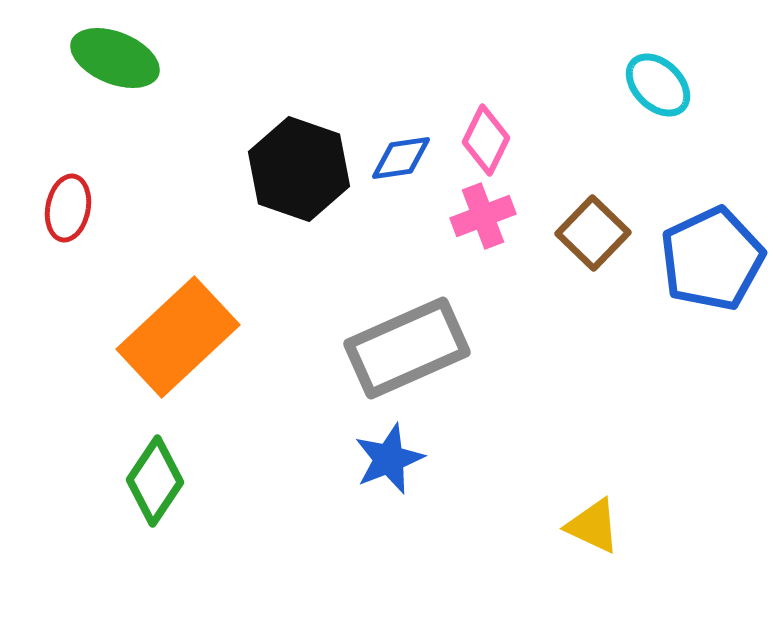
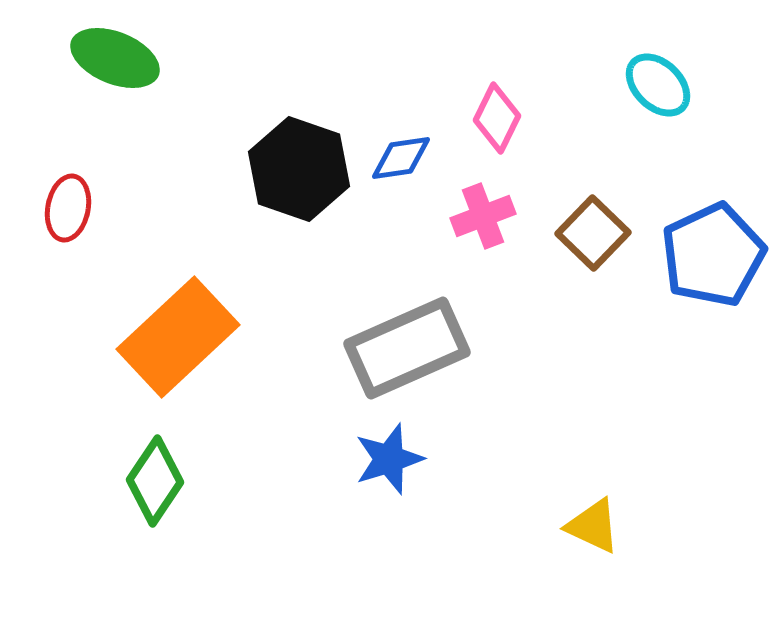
pink diamond: moved 11 px right, 22 px up
blue pentagon: moved 1 px right, 4 px up
blue star: rotated 4 degrees clockwise
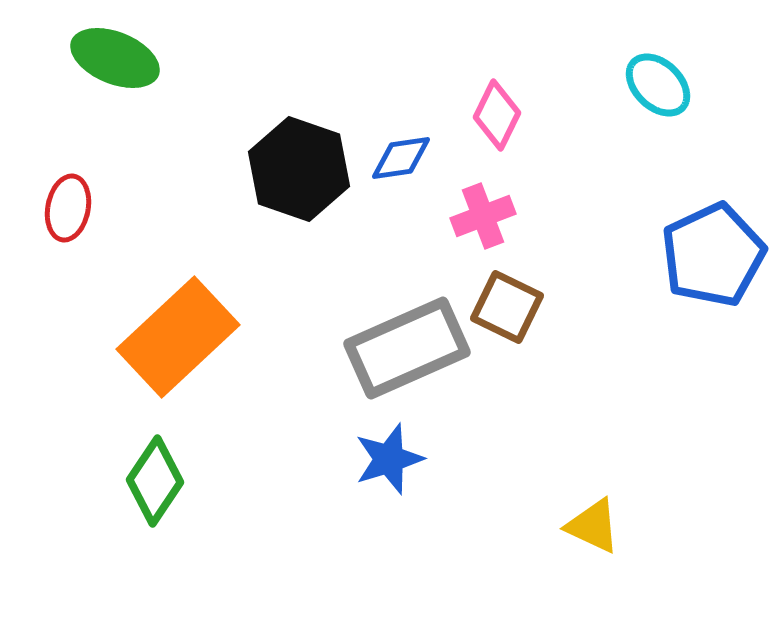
pink diamond: moved 3 px up
brown square: moved 86 px left, 74 px down; rotated 18 degrees counterclockwise
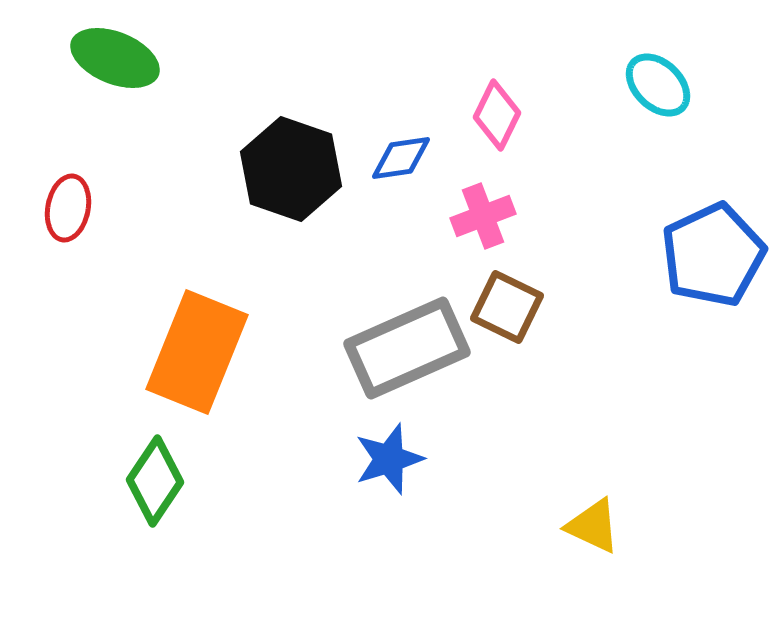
black hexagon: moved 8 px left
orange rectangle: moved 19 px right, 15 px down; rotated 25 degrees counterclockwise
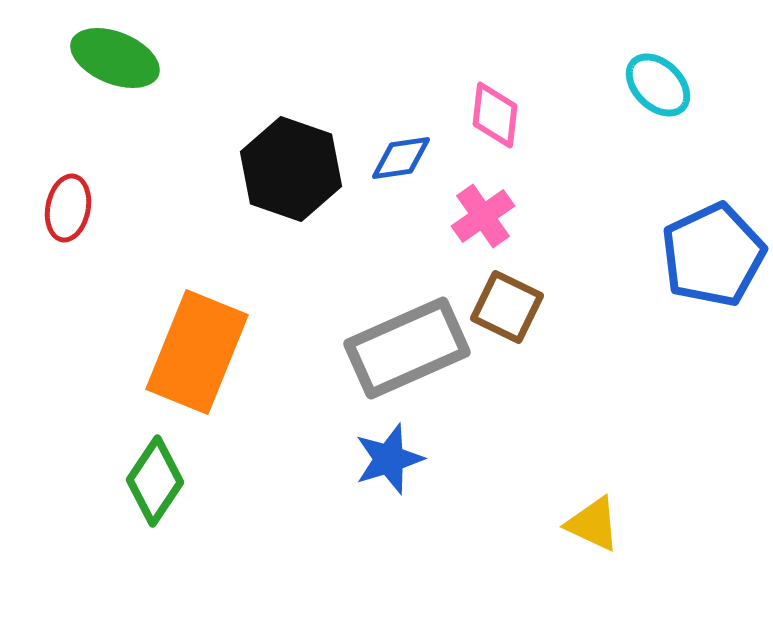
pink diamond: moved 2 px left; rotated 20 degrees counterclockwise
pink cross: rotated 14 degrees counterclockwise
yellow triangle: moved 2 px up
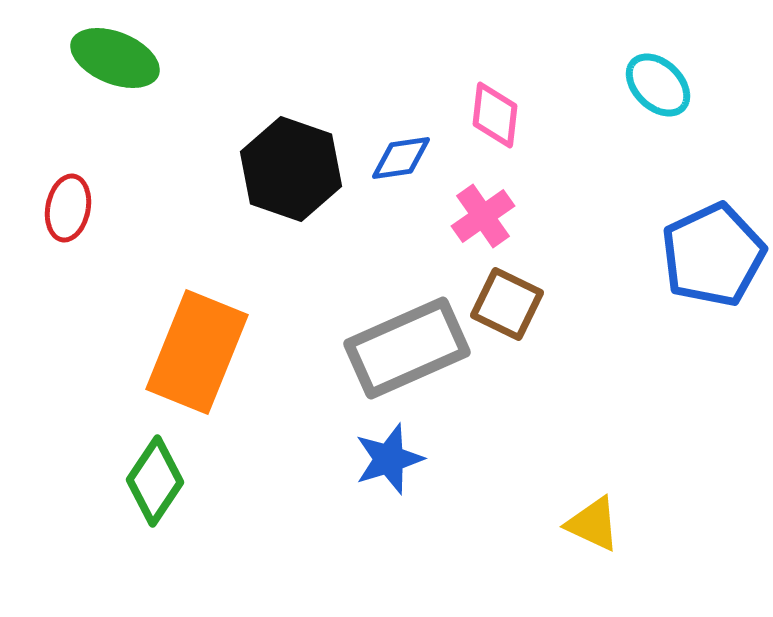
brown square: moved 3 px up
